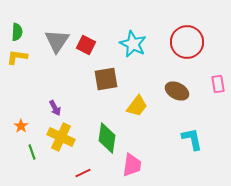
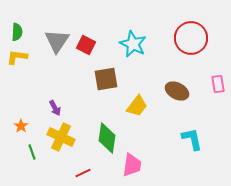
red circle: moved 4 px right, 4 px up
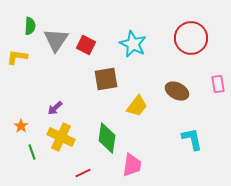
green semicircle: moved 13 px right, 6 px up
gray triangle: moved 1 px left, 1 px up
purple arrow: rotated 77 degrees clockwise
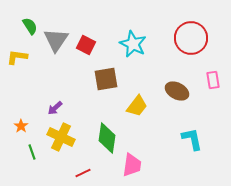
green semicircle: rotated 36 degrees counterclockwise
pink rectangle: moved 5 px left, 4 px up
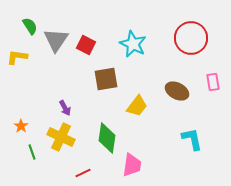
pink rectangle: moved 2 px down
purple arrow: moved 10 px right; rotated 77 degrees counterclockwise
